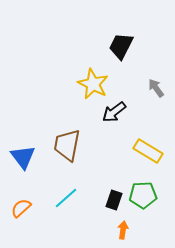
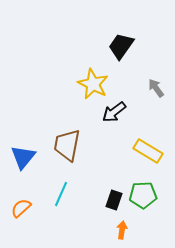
black trapezoid: rotated 8 degrees clockwise
blue triangle: rotated 16 degrees clockwise
cyan line: moved 5 px left, 4 px up; rotated 25 degrees counterclockwise
orange arrow: moved 1 px left
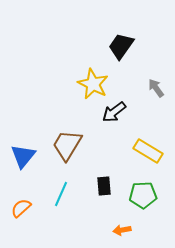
brown trapezoid: rotated 20 degrees clockwise
blue triangle: moved 1 px up
black rectangle: moved 10 px left, 14 px up; rotated 24 degrees counterclockwise
orange arrow: rotated 108 degrees counterclockwise
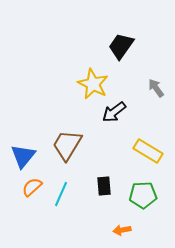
orange semicircle: moved 11 px right, 21 px up
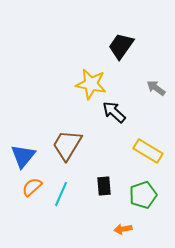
yellow star: moved 2 px left; rotated 16 degrees counterclockwise
gray arrow: rotated 18 degrees counterclockwise
black arrow: rotated 80 degrees clockwise
green pentagon: rotated 16 degrees counterclockwise
orange arrow: moved 1 px right, 1 px up
